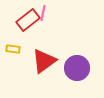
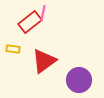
red rectangle: moved 2 px right, 2 px down
purple circle: moved 2 px right, 12 px down
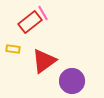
pink line: rotated 42 degrees counterclockwise
purple circle: moved 7 px left, 1 px down
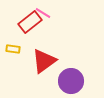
pink line: rotated 28 degrees counterclockwise
purple circle: moved 1 px left
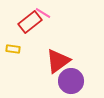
red triangle: moved 14 px right
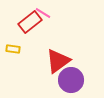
purple circle: moved 1 px up
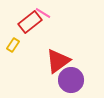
yellow rectangle: moved 4 px up; rotated 64 degrees counterclockwise
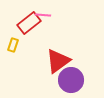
pink line: moved 2 px down; rotated 28 degrees counterclockwise
red rectangle: moved 1 px left, 1 px down
yellow rectangle: rotated 16 degrees counterclockwise
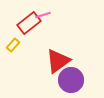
pink line: rotated 21 degrees counterclockwise
yellow rectangle: rotated 24 degrees clockwise
